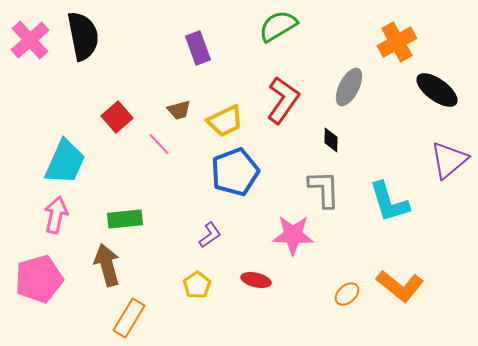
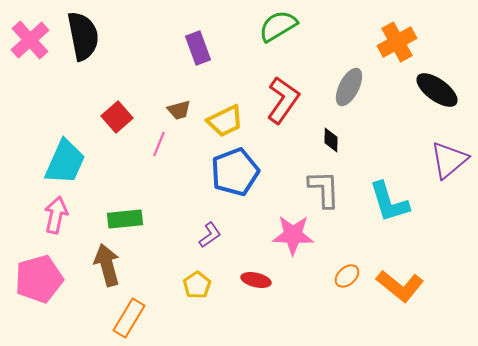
pink line: rotated 65 degrees clockwise
orange ellipse: moved 18 px up
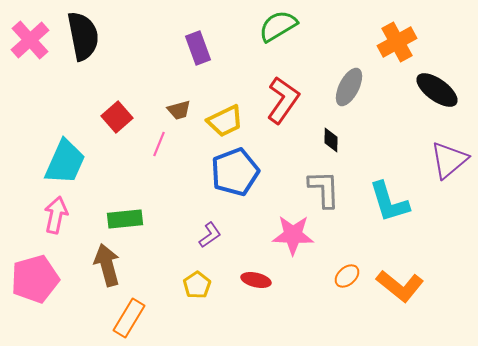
pink pentagon: moved 4 px left
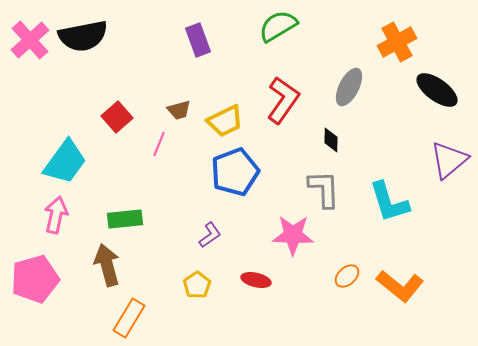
black semicircle: rotated 90 degrees clockwise
purple rectangle: moved 8 px up
cyan trapezoid: rotated 12 degrees clockwise
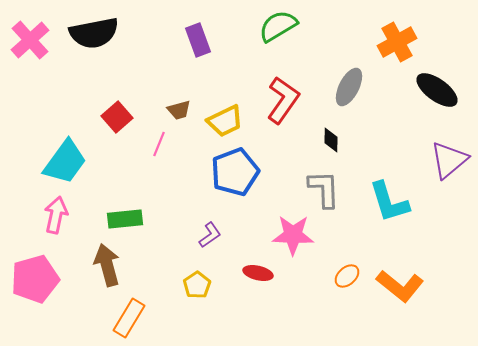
black semicircle: moved 11 px right, 3 px up
red ellipse: moved 2 px right, 7 px up
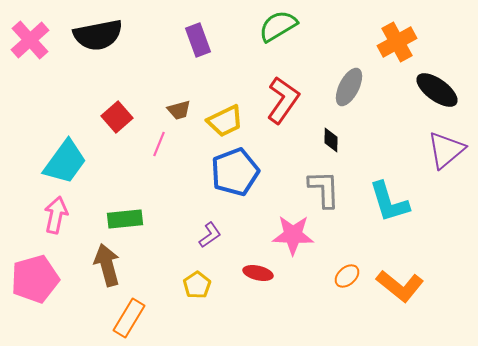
black semicircle: moved 4 px right, 2 px down
purple triangle: moved 3 px left, 10 px up
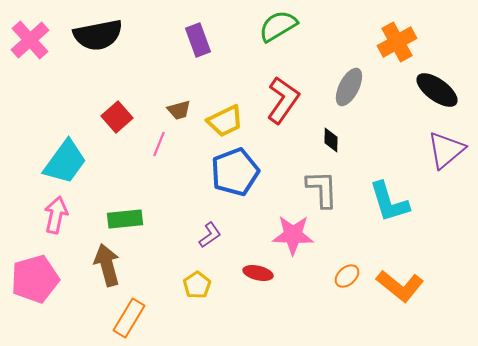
gray L-shape: moved 2 px left
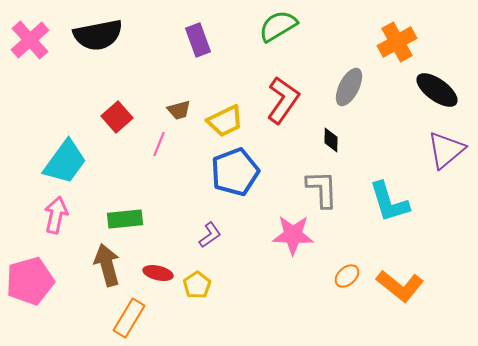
red ellipse: moved 100 px left
pink pentagon: moved 5 px left, 2 px down
